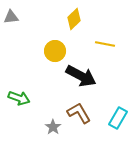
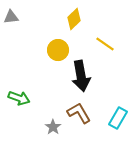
yellow line: rotated 24 degrees clockwise
yellow circle: moved 3 px right, 1 px up
black arrow: rotated 52 degrees clockwise
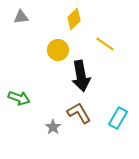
gray triangle: moved 10 px right
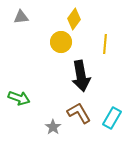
yellow diamond: rotated 10 degrees counterclockwise
yellow line: rotated 60 degrees clockwise
yellow circle: moved 3 px right, 8 px up
cyan rectangle: moved 6 px left
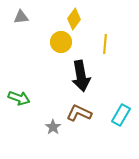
brown L-shape: rotated 35 degrees counterclockwise
cyan rectangle: moved 9 px right, 3 px up
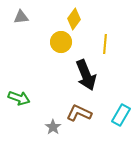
black arrow: moved 5 px right, 1 px up; rotated 12 degrees counterclockwise
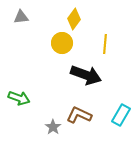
yellow circle: moved 1 px right, 1 px down
black arrow: rotated 48 degrees counterclockwise
brown L-shape: moved 2 px down
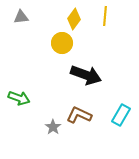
yellow line: moved 28 px up
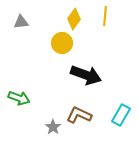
gray triangle: moved 5 px down
